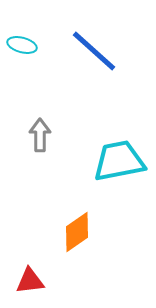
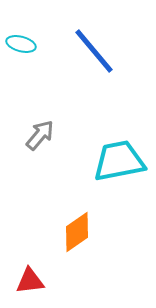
cyan ellipse: moved 1 px left, 1 px up
blue line: rotated 8 degrees clockwise
gray arrow: rotated 40 degrees clockwise
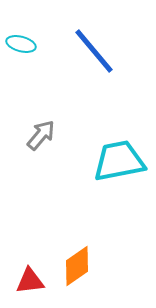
gray arrow: moved 1 px right
orange diamond: moved 34 px down
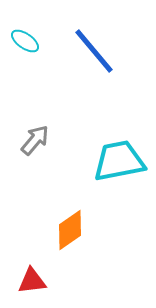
cyan ellipse: moved 4 px right, 3 px up; rotated 20 degrees clockwise
gray arrow: moved 6 px left, 5 px down
orange diamond: moved 7 px left, 36 px up
red triangle: moved 2 px right
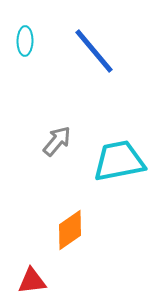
cyan ellipse: rotated 56 degrees clockwise
gray arrow: moved 22 px right, 1 px down
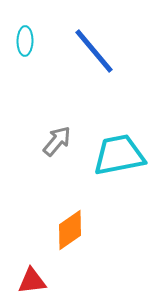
cyan trapezoid: moved 6 px up
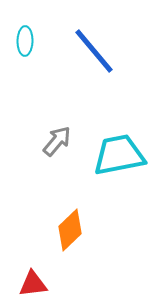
orange diamond: rotated 9 degrees counterclockwise
red triangle: moved 1 px right, 3 px down
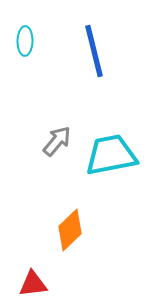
blue line: rotated 26 degrees clockwise
cyan trapezoid: moved 8 px left
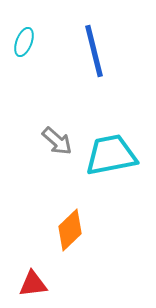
cyan ellipse: moved 1 px left, 1 px down; rotated 20 degrees clockwise
gray arrow: rotated 92 degrees clockwise
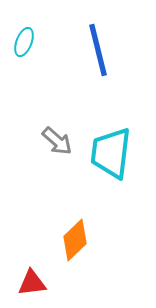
blue line: moved 4 px right, 1 px up
cyan trapezoid: moved 2 px up; rotated 72 degrees counterclockwise
orange diamond: moved 5 px right, 10 px down
red triangle: moved 1 px left, 1 px up
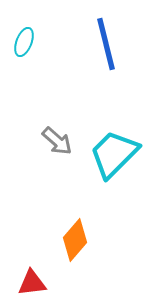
blue line: moved 8 px right, 6 px up
cyan trapezoid: moved 3 px right, 1 px down; rotated 38 degrees clockwise
orange diamond: rotated 6 degrees counterclockwise
